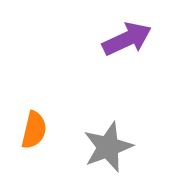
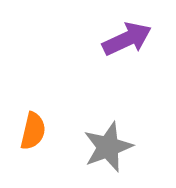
orange semicircle: moved 1 px left, 1 px down
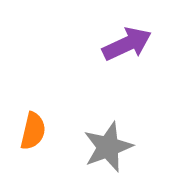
purple arrow: moved 5 px down
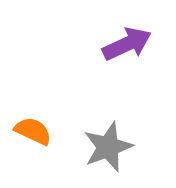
orange semicircle: rotated 78 degrees counterclockwise
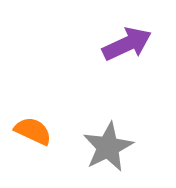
gray star: rotated 6 degrees counterclockwise
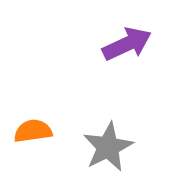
orange semicircle: rotated 33 degrees counterclockwise
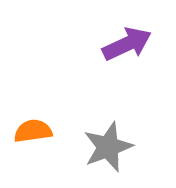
gray star: rotated 6 degrees clockwise
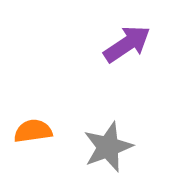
purple arrow: rotated 9 degrees counterclockwise
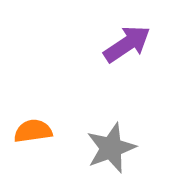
gray star: moved 3 px right, 1 px down
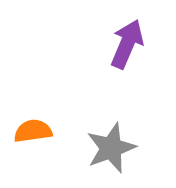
purple arrow: rotated 33 degrees counterclockwise
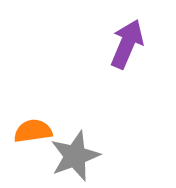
gray star: moved 36 px left, 8 px down
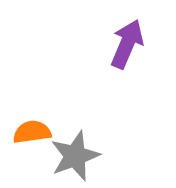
orange semicircle: moved 1 px left, 1 px down
